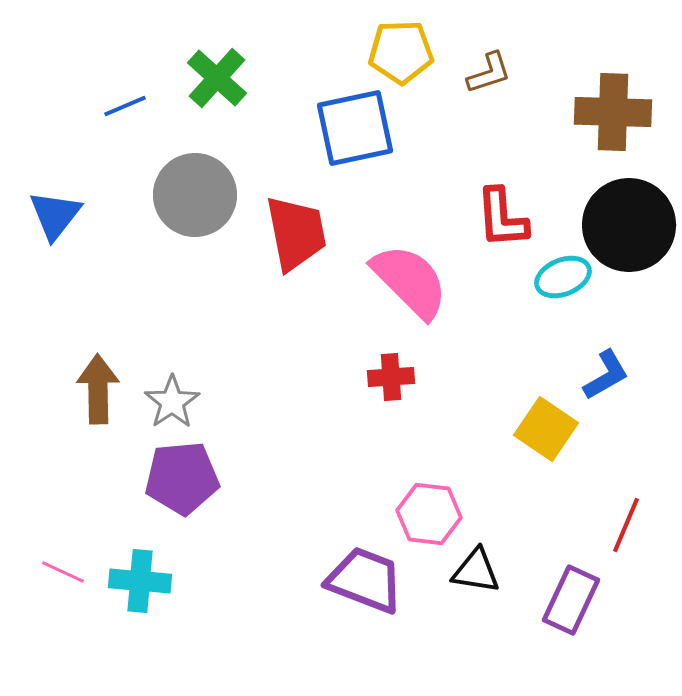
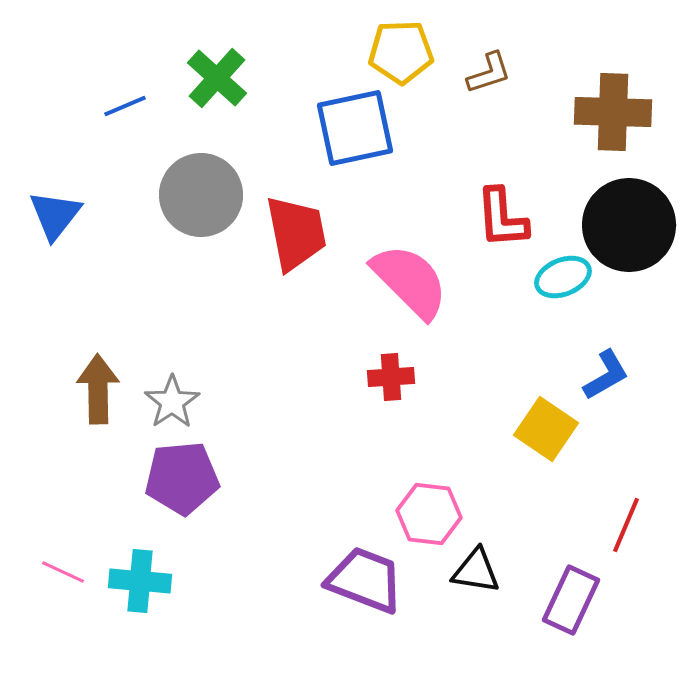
gray circle: moved 6 px right
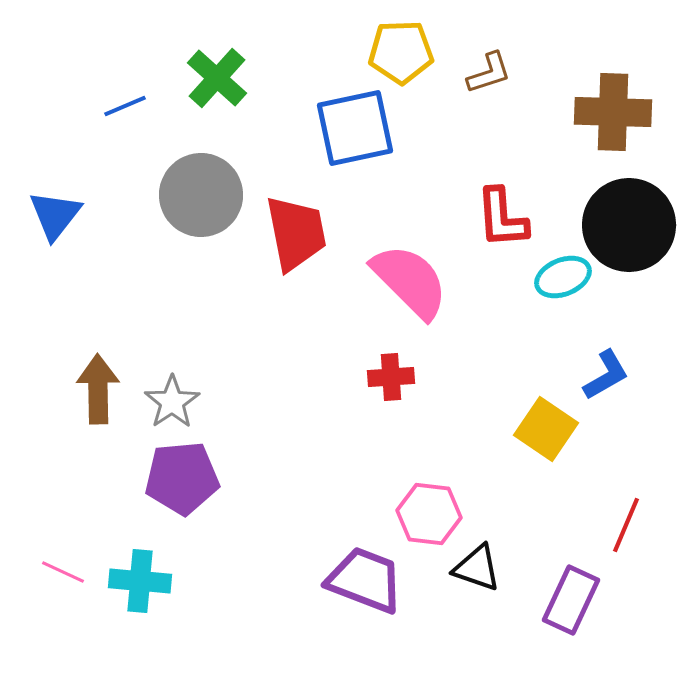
black triangle: moved 1 px right, 3 px up; rotated 10 degrees clockwise
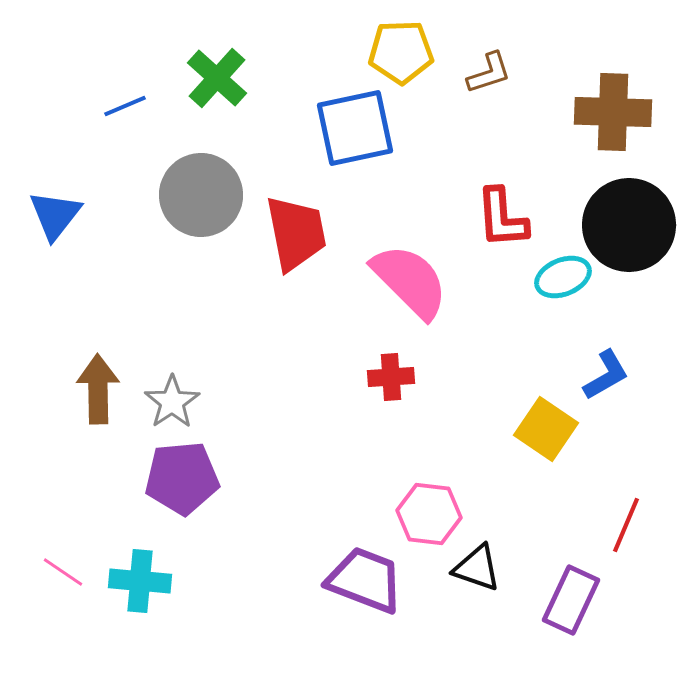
pink line: rotated 9 degrees clockwise
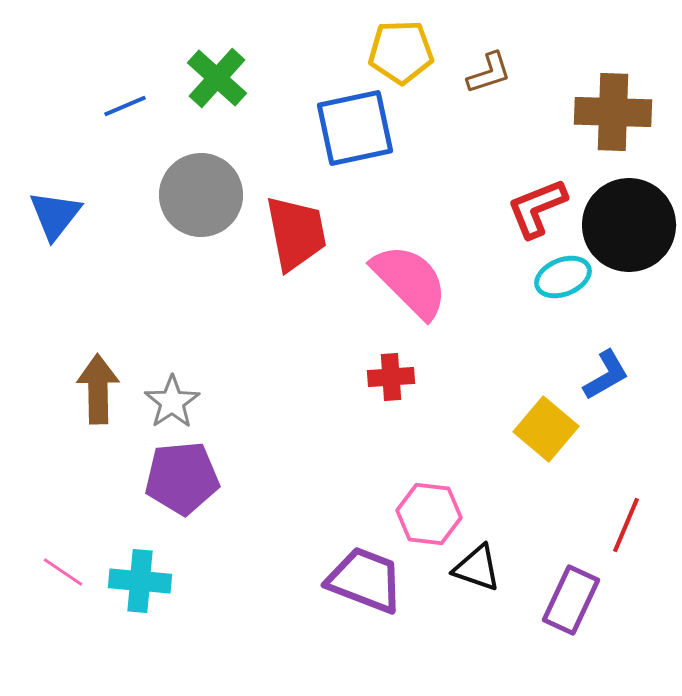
red L-shape: moved 35 px right, 10 px up; rotated 72 degrees clockwise
yellow square: rotated 6 degrees clockwise
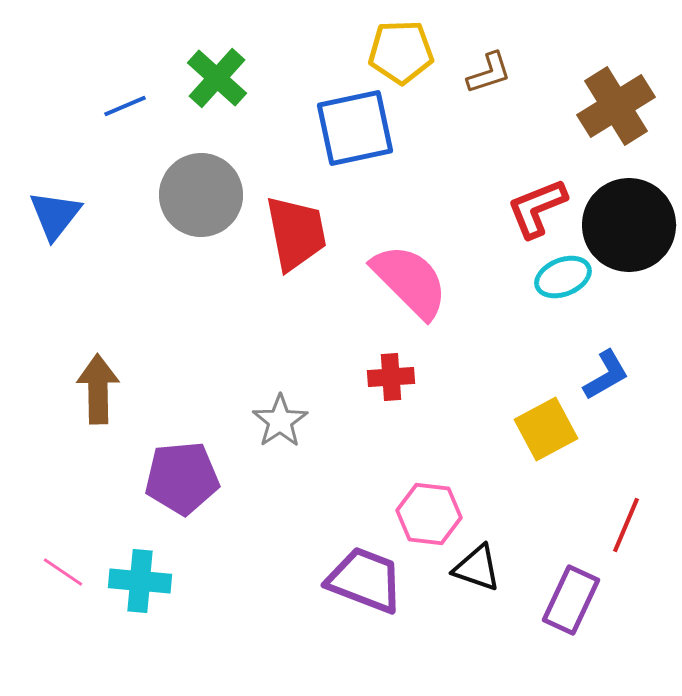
brown cross: moved 3 px right, 6 px up; rotated 34 degrees counterclockwise
gray star: moved 108 px right, 19 px down
yellow square: rotated 22 degrees clockwise
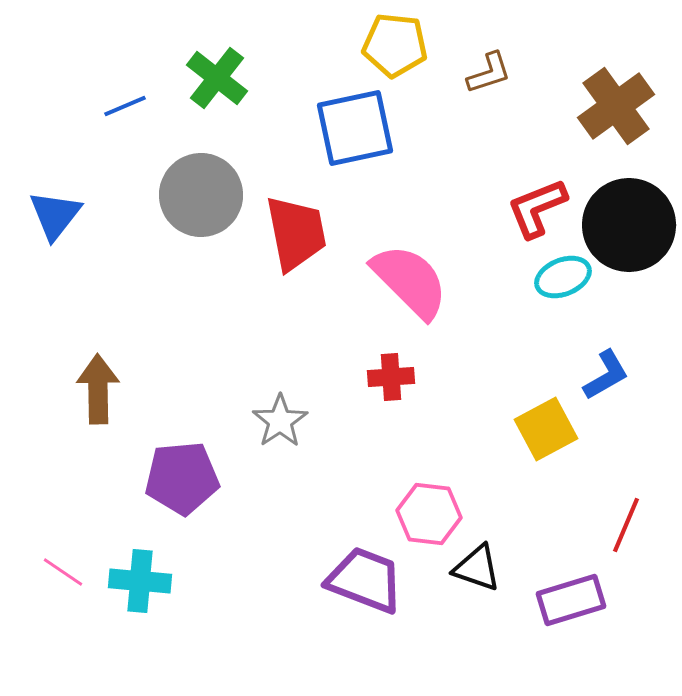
yellow pentagon: moved 6 px left, 7 px up; rotated 8 degrees clockwise
green cross: rotated 4 degrees counterclockwise
brown cross: rotated 4 degrees counterclockwise
purple rectangle: rotated 48 degrees clockwise
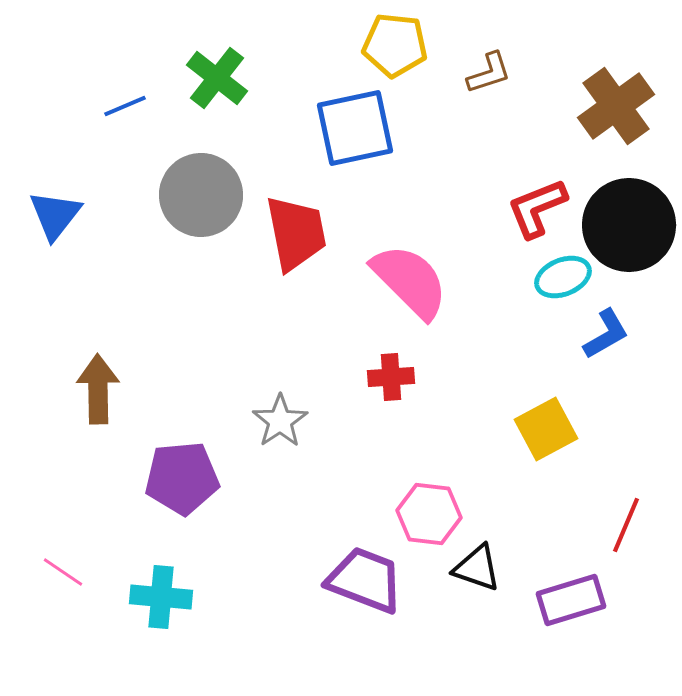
blue L-shape: moved 41 px up
cyan cross: moved 21 px right, 16 px down
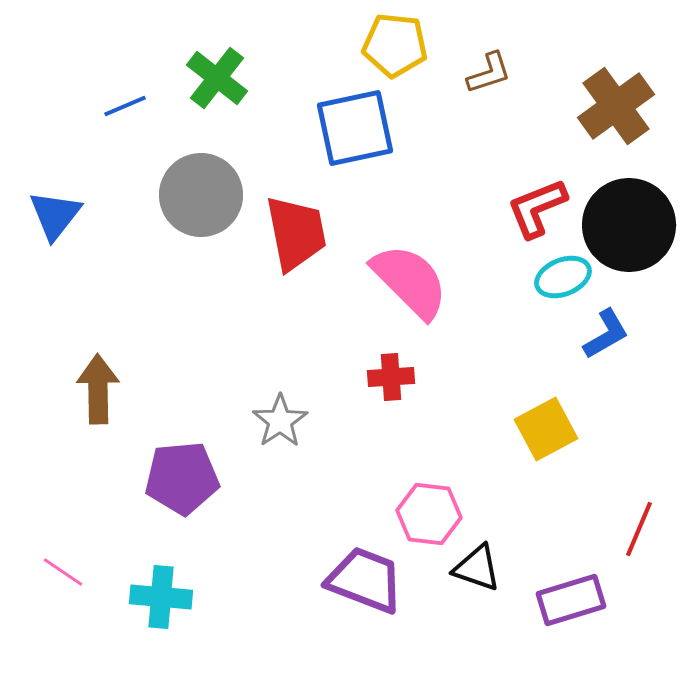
red line: moved 13 px right, 4 px down
